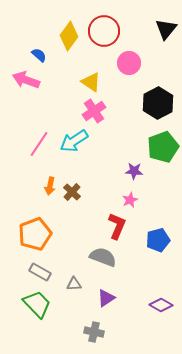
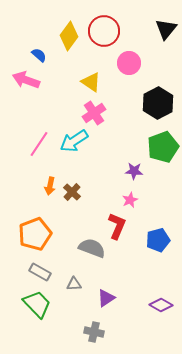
pink cross: moved 2 px down
gray semicircle: moved 11 px left, 9 px up
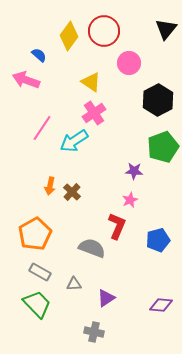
black hexagon: moved 3 px up
pink line: moved 3 px right, 16 px up
orange pentagon: rotated 8 degrees counterclockwise
purple diamond: rotated 25 degrees counterclockwise
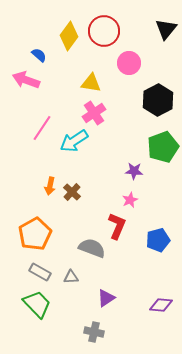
yellow triangle: moved 1 px down; rotated 25 degrees counterclockwise
gray triangle: moved 3 px left, 7 px up
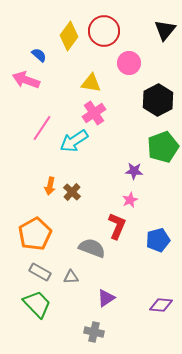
black triangle: moved 1 px left, 1 px down
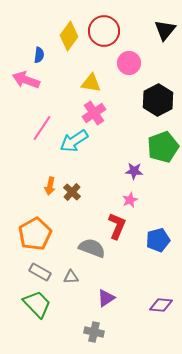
blue semicircle: rotated 56 degrees clockwise
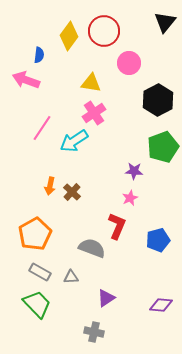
black triangle: moved 8 px up
pink star: moved 2 px up
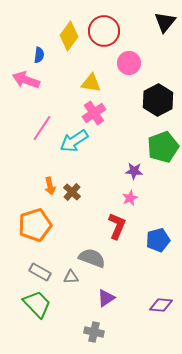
orange arrow: rotated 24 degrees counterclockwise
orange pentagon: moved 9 px up; rotated 12 degrees clockwise
gray semicircle: moved 10 px down
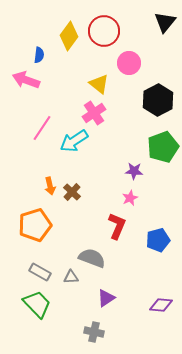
yellow triangle: moved 8 px right, 1 px down; rotated 30 degrees clockwise
